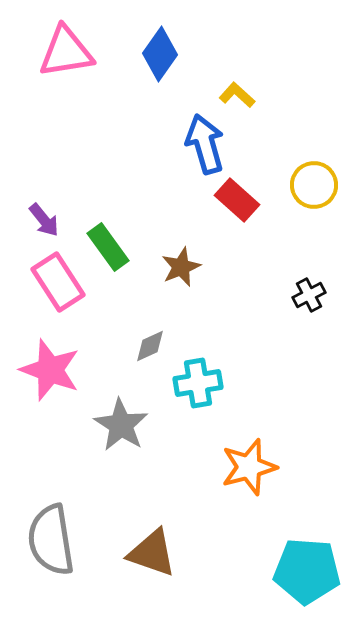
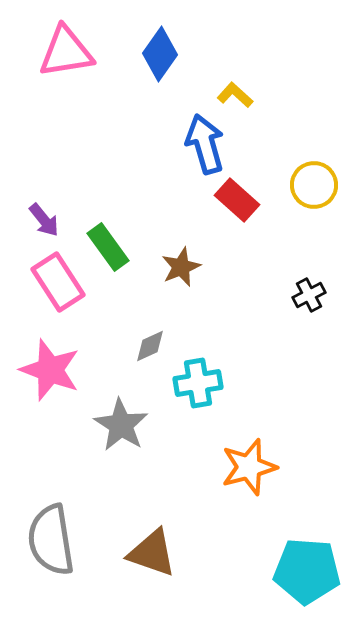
yellow L-shape: moved 2 px left
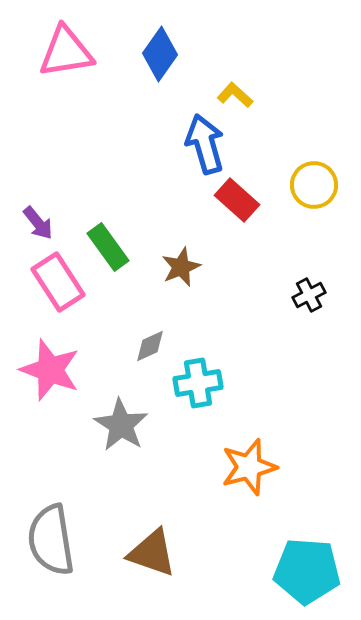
purple arrow: moved 6 px left, 3 px down
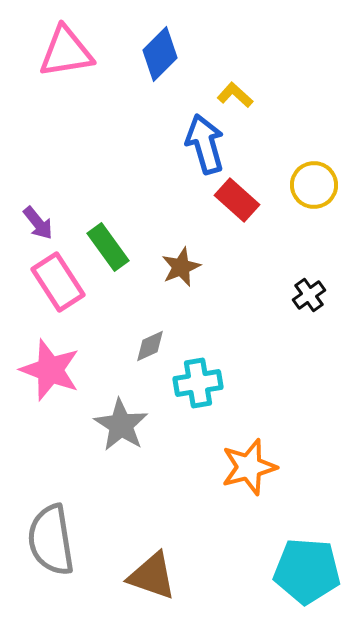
blue diamond: rotated 10 degrees clockwise
black cross: rotated 8 degrees counterclockwise
brown triangle: moved 23 px down
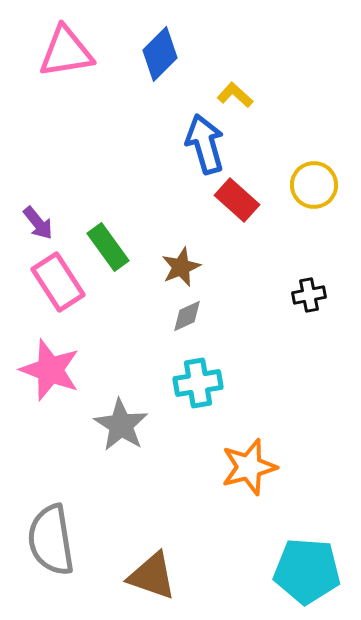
black cross: rotated 24 degrees clockwise
gray diamond: moved 37 px right, 30 px up
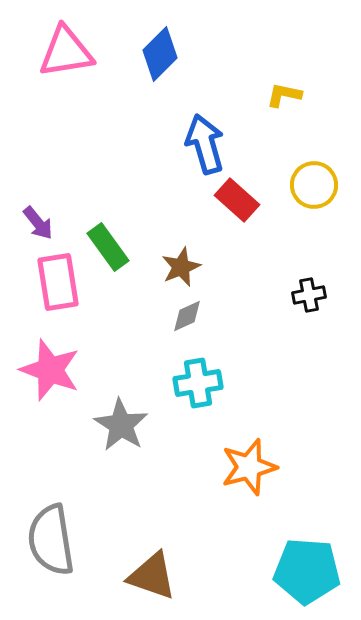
yellow L-shape: moved 49 px right; rotated 30 degrees counterclockwise
pink rectangle: rotated 24 degrees clockwise
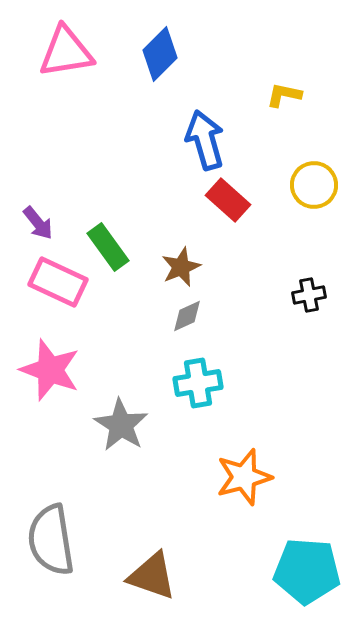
blue arrow: moved 4 px up
red rectangle: moved 9 px left
pink rectangle: rotated 56 degrees counterclockwise
orange star: moved 5 px left, 10 px down
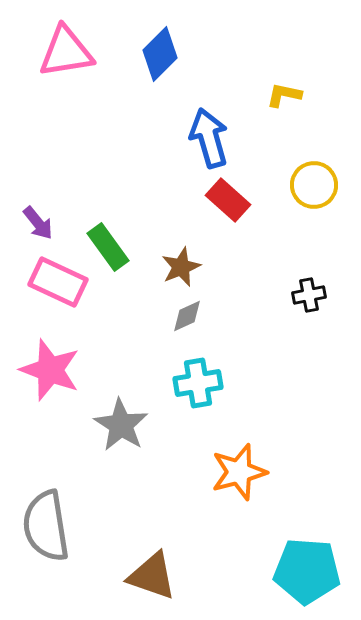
blue arrow: moved 4 px right, 2 px up
orange star: moved 5 px left, 5 px up
gray semicircle: moved 5 px left, 14 px up
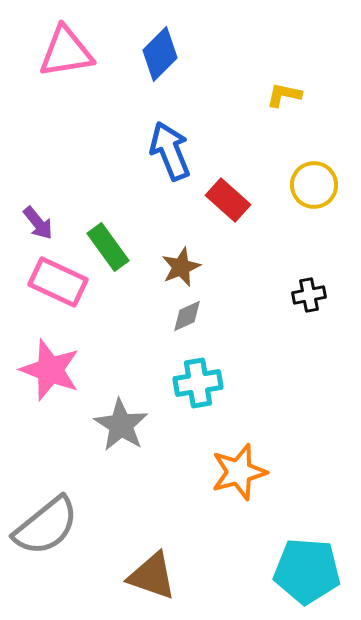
blue arrow: moved 39 px left, 13 px down; rotated 6 degrees counterclockwise
gray semicircle: rotated 120 degrees counterclockwise
